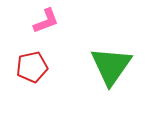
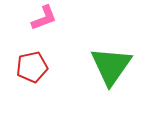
pink L-shape: moved 2 px left, 3 px up
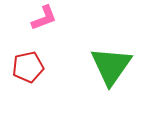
red pentagon: moved 4 px left
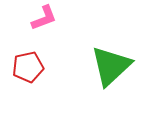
green triangle: rotated 12 degrees clockwise
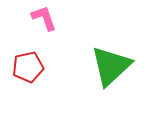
pink L-shape: rotated 88 degrees counterclockwise
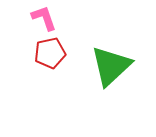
red pentagon: moved 22 px right, 14 px up
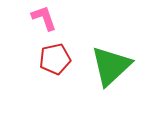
red pentagon: moved 5 px right, 6 px down
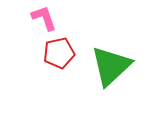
red pentagon: moved 4 px right, 6 px up
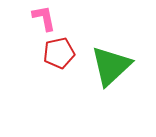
pink L-shape: rotated 8 degrees clockwise
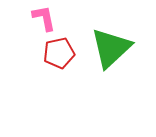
green triangle: moved 18 px up
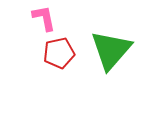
green triangle: moved 2 px down; rotated 6 degrees counterclockwise
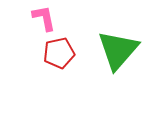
green triangle: moved 7 px right
